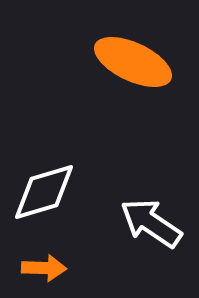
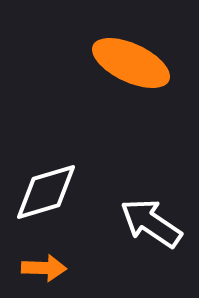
orange ellipse: moved 2 px left, 1 px down
white diamond: moved 2 px right
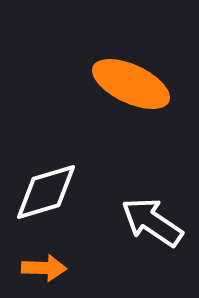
orange ellipse: moved 21 px down
white arrow: moved 1 px right, 1 px up
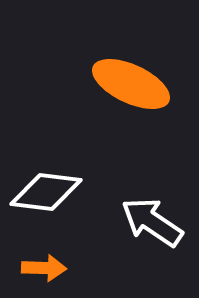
white diamond: rotated 24 degrees clockwise
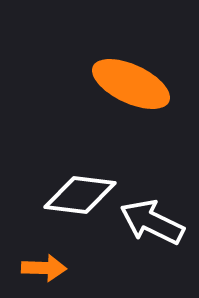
white diamond: moved 34 px right, 3 px down
white arrow: rotated 8 degrees counterclockwise
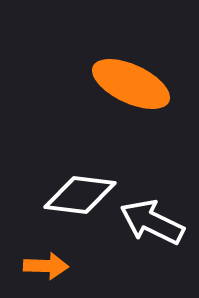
orange arrow: moved 2 px right, 2 px up
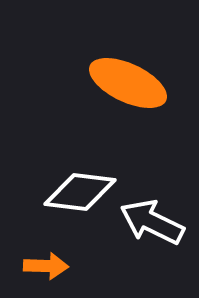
orange ellipse: moved 3 px left, 1 px up
white diamond: moved 3 px up
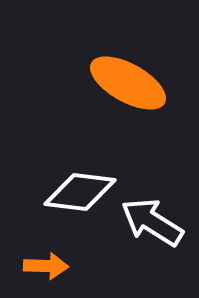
orange ellipse: rotated 4 degrees clockwise
white arrow: rotated 6 degrees clockwise
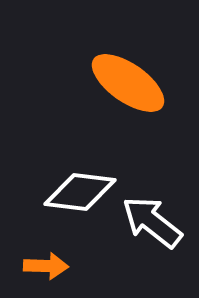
orange ellipse: rotated 6 degrees clockwise
white arrow: rotated 6 degrees clockwise
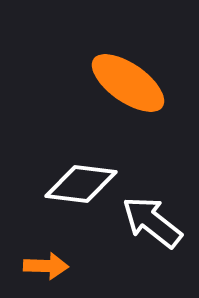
white diamond: moved 1 px right, 8 px up
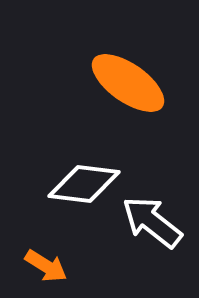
white diamond: moved 3 px right
orange arrow: rotated 30 degrees clockwise
